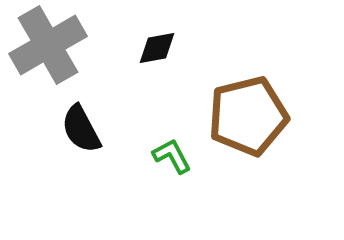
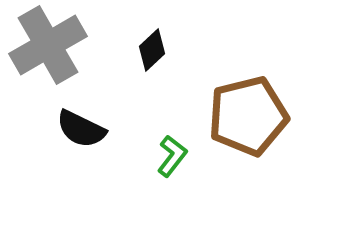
black diamond: moved 5 px left, 2 px down; rotated 33 degrees counterclockwise
black semicircle: rotated 36 degrees counterclockwise
green L-shape: rotated 66 degrees clockwise
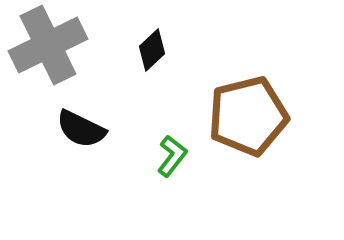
gray cross: rotated 4 degrees clockwise
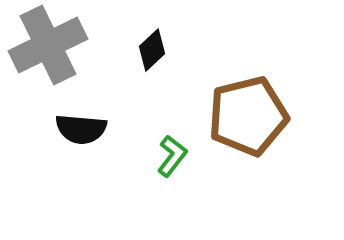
black semicircle: rotated 21 degrees counterclockwise
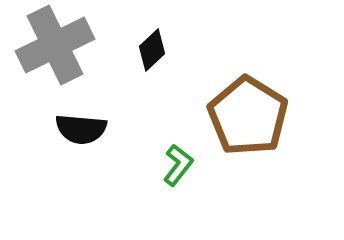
gray cross: moved 7 px right
brown pentagon: rotated 26 degrees counterclockwise
green L-shape: moved 6 px right, 9 px down
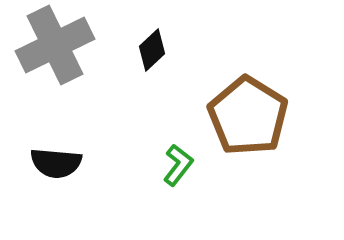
black semicircle: moved 25 px left, 34 px down
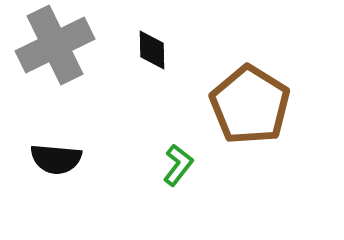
black diamond: rotated 48 degrees counterclockwise
brown pentagon: moved 2 px right, 11 px up
black semicircle: moved 4 px up
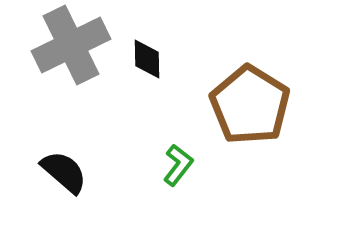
gray cross: moved 16 px right
black diamond: moved 5 px left, 9 px down
black semicircle: moved 8 px right, 13 px down; rotated 144 degrees counterclockwise
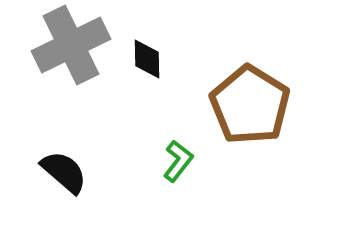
green L-shape: moved 4 px up
